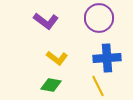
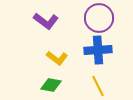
blue cross: moved 9 px left, 8 px up
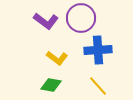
purple circle: moved 18 px left
yellow line: rotated 15 degrees counterclockwise
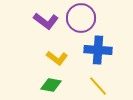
blue cross: rotated 8 degrees clockwise
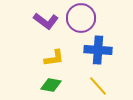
yellow L-shape: moved 3 px left; rotated 45 degrees counterclockwise
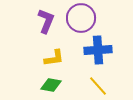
purple L-shape: rotated 105 degrees counterclockwise
blue cross: rotated 8 degrees counterclockwise
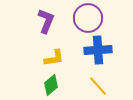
purple circle: moved 7 px right
green diamond: rotated 50 degrees counterclockwise
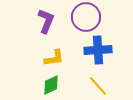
purple circle: moved 2 px left, 1 px up
green diamond: rotated 15 degrees clockwise
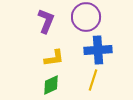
yellow line: moved 5 px left, 6 px up; rotated 60 degrees clockwise
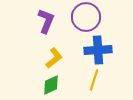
yellow L-shape: rotated 30 degrees counterclockwise
yellow line: moved 1 px right
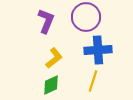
yellow line: moved 1 px left, 1 px down
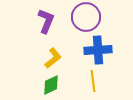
yellow L-shape: moved 1 px left
yellow line: rotated 25 degrees counterclockwise
